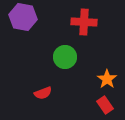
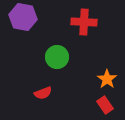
green circle: moved 8 px left
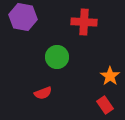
orange star: moved 3 px right, 3 px up
